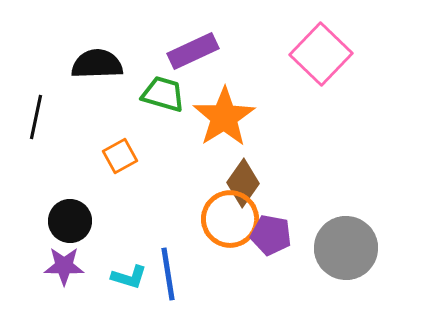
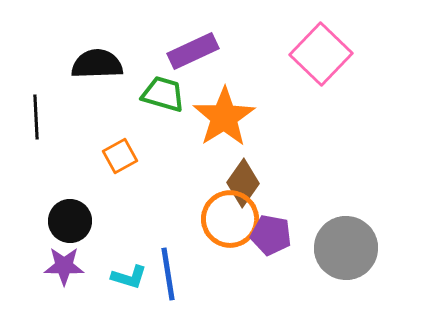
black line: rotated 15 degrees counterclockwise
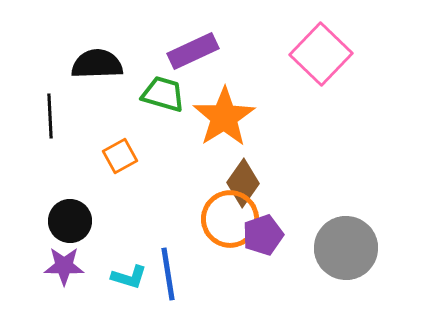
black line: moved 14 px right, 1 px up
purple pentagon: moved 8 px left; rotated 30 degrees counterclockwise
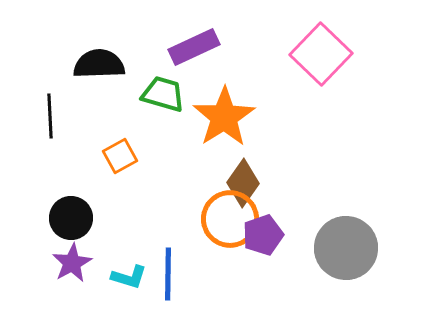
purple rectangle: moved 1 px right, 4 px up
black semicircle: moved 2 px right
black circle: moved 1 px right, 3 px up
purple star: moved 8 px right, 3 px up; rotated 30 degrees counterclockwise
blue line: rotated 10 degrees clockwise
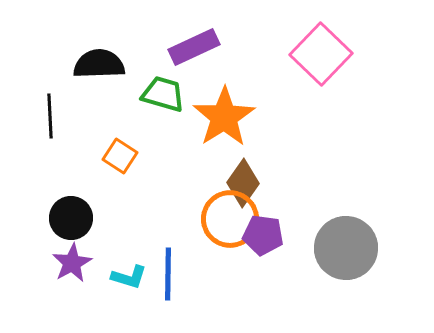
orange square: rotated 28 degrees counterclockwise
purple pentagon: rotated 27 degrees clockwise
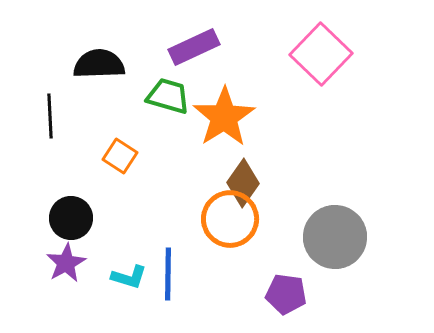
green trapezoid: moved 5 px right, 2 px down
purple pentagon: moved 23 px right, 59 px down
gray circle: moved 11 px left, 11 px up
purple star: moved 6 px left
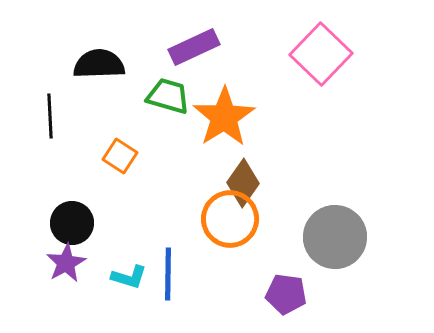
black circle: moved 1 px right, 5 px down
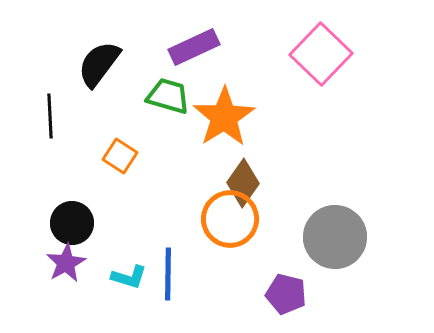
black semicircle: rotated 51 degrees counterclockwise
purple pentagon: rotated 6 degrees clockwise
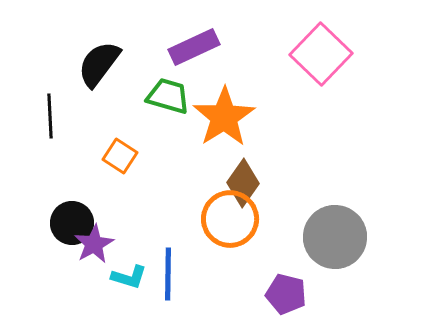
purple star: moved 28 px right, 19 px up
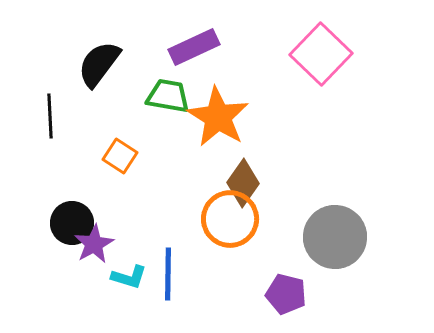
green trapezoid: rotated 6 degrees counterclockwise
orange star: moved 6 px left; rotated 8 degrees counterclockwise
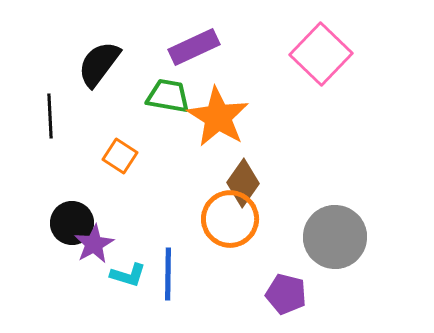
cyan L-shape: moved 1 px left, 2 px up
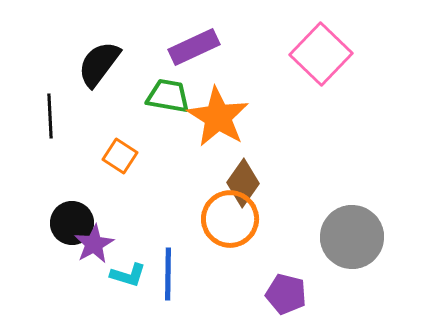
gray circle: moved 17 px right
